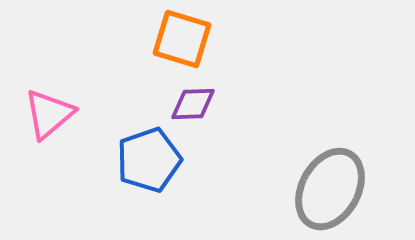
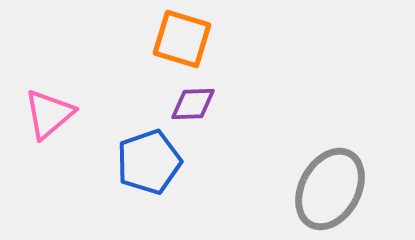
blue pentagon: moved 2 px down
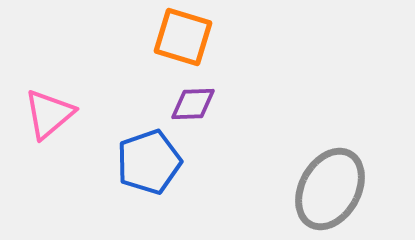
orange square: moved 1 px right, 2 px up
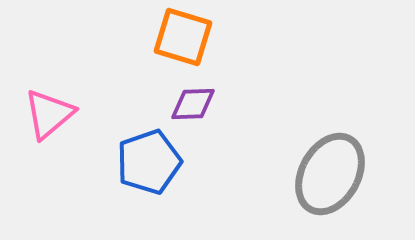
gray ellipse: moved 15 px up
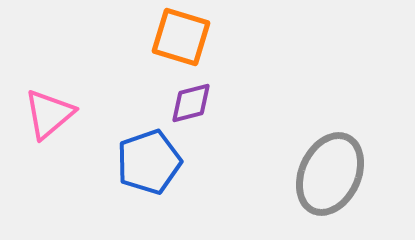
orange square: moved 2 px left
purple diamond: moved 2 px left, 1 px up; rotated 12 degrees counterclockwise
gray ellipse: rotated 4 degrees counterclockwise
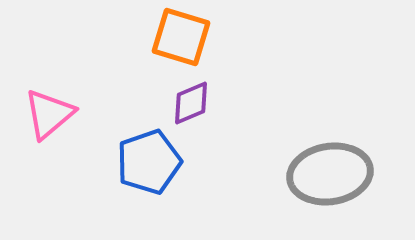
purple diamond: rotated 9 degrees counterclockwise
gray ellipse: rotated 56 degrees clockwise
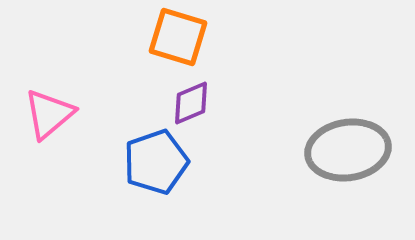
orange square: moved 3 px left
blue pentagon: moved 7 px right
gray ellipse: moved 18 px right, 24 px up
